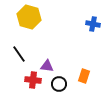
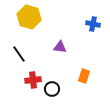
purple triangle: moved 13 px right, 19 px up
red cross: rotated 14 degrees counterclockwise
black circle: moved 7 px left, 5 px down
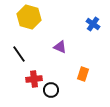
blue cross: rotated 24 degrees clockwise
purple triangle: rotated 16 degrees clockwise
orange rectangle: moved 1 px left, 2 px up
red cross: moved 1 px right, 1 px up
black circle: moved 1 px left, 1 px down
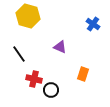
yellow hexagon: moved 1 px left, 1 px up
red cross: rotated 21 degrees clockwise
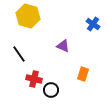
purple triangle: moved 3 px right, 1 px up
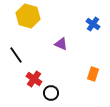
purple triangle: moved 2 px left, 2 px up
black line: moved 3 px left, 1 px down
orange rectangle: moved 10 px right
red cross: rotated 21 degrees clockwise
black circle: moved 3 px down
